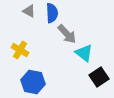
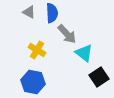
gray triangle: moved 1 px down
yellow cross: moved 17 px right
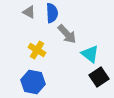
cyan triangle: moved 6 px right, 1 px down
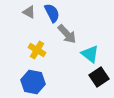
blue semicircle: rotated 24 degrees counterclockwise
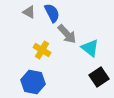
yellow cross: moved 5 px right
cyan triangle: moved 6 px up
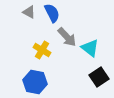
gray arrow: moved 3 px down
blue hexagon: moved 2 px right
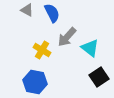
gray triangle: moved 2 px left, 2 px up
gray arrow: rotated 85 degrees clockwise
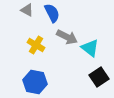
gray arrow: rotated 105 degrees counterclockwise
yellow cross: moved 6 px left, 5 px up
